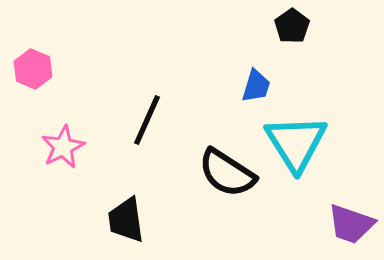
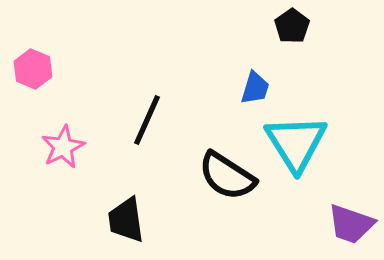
blue trapezoid: moved 1 px left, 2 px down
black semicircle: moved 3 px down
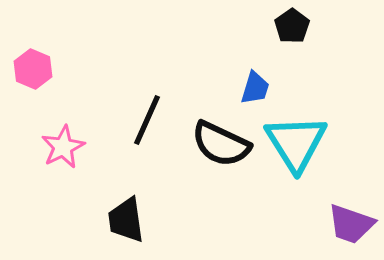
black semicircle: moved 6 px left, 32 px up; rotated 8 degrees counterclockwise
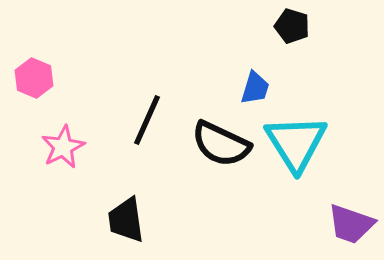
black pentagon: rotated 20 degrees counterclockwise
pink hexagon: moved 1 px right, 9 px down
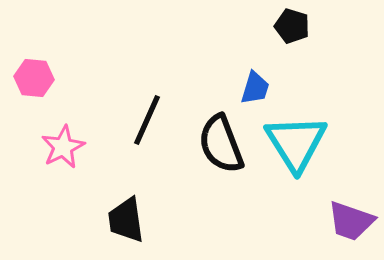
pink hexagon: rotated 18 degrees counterclockwise
black semicircle: rotated 44 degrees clockwise
purple trapezoid: moved 3 px up
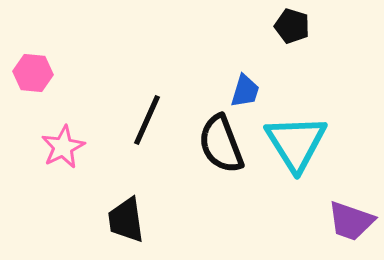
pink hexagon: moved 1 px left, 5 px up
blue trapezoid: moved 10 px left, 3 px down
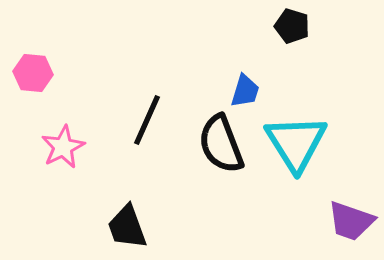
black trapezoid: moved 1 px right, 7 px down; rotated 12 degrees counterclockwise
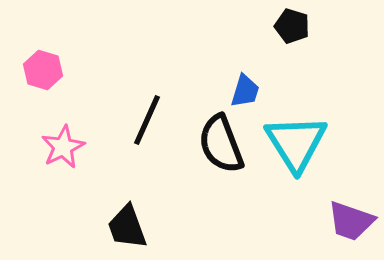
pink hexagon: moved 10 px right, 3 px up; rotated 12 degrees clockwise
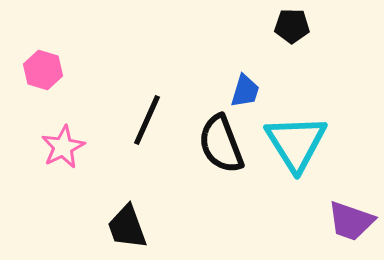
black pentagon: rotated 16 degrees counterclockwise
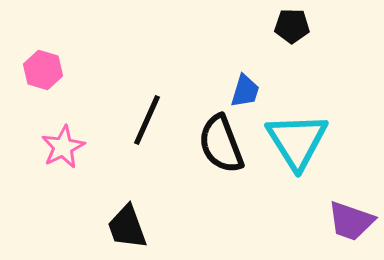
cyan triangle: moved 1 px right, 2 px up
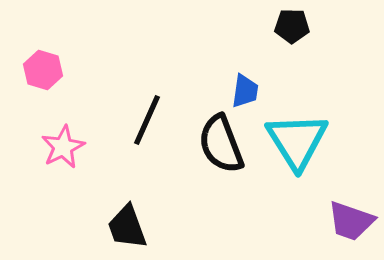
blue trapezoid: rotated 9 degrees counterclockwise
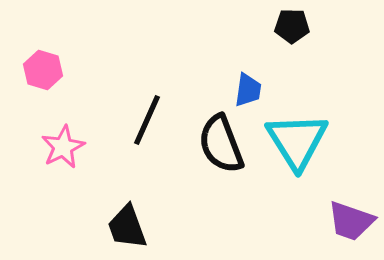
blue trapezoid: moved 3 px right, 1 px up
